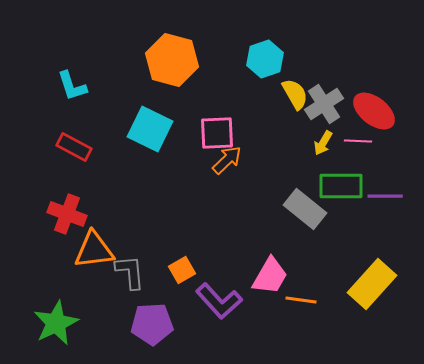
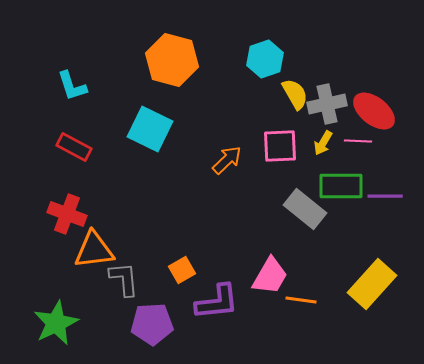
gray cross: moved 3 px right; rotated 21 degrees clockwise
pink square: moved 63 px right, 13 px down
gray L-shape: moved 6 px left, 7 px down
purple L-shape: moved 2 px left, 1 px down; rotated 54 degrees counterclockwise
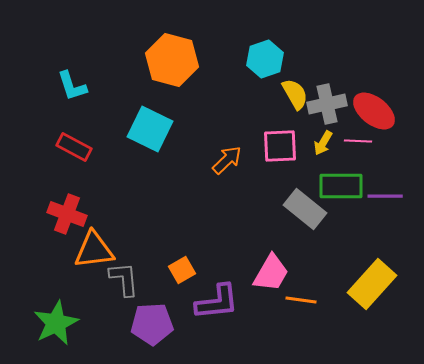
pink trapezoid: moved 1 px right, 3 px up
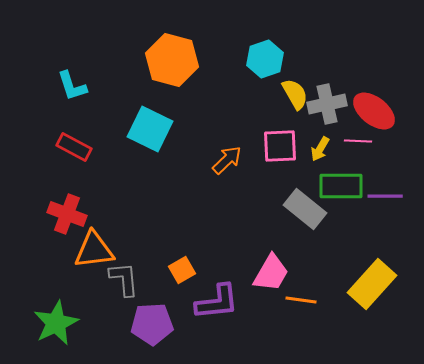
yellow arrow: moved 3 px left, 6 px down
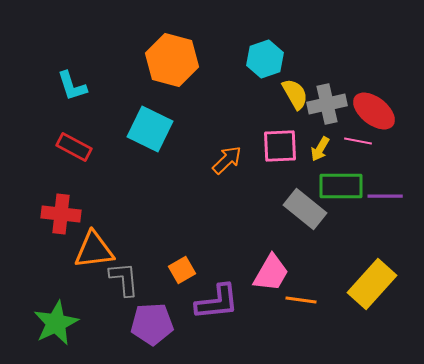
pink line: rotated 8 degrees clockwise
red cross: moved 6 px left; rotated 15 degrees counterclockwise
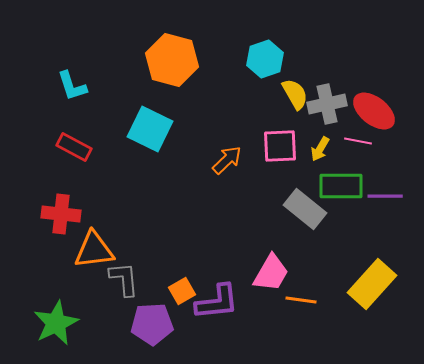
orange square: moved 21 px down
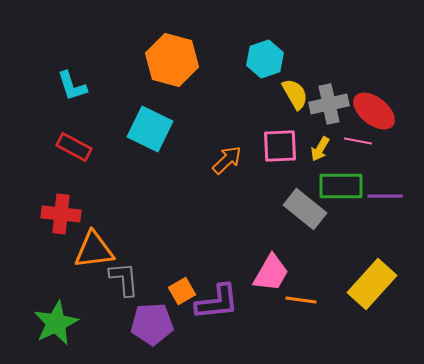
gray cross: moved 2 px right
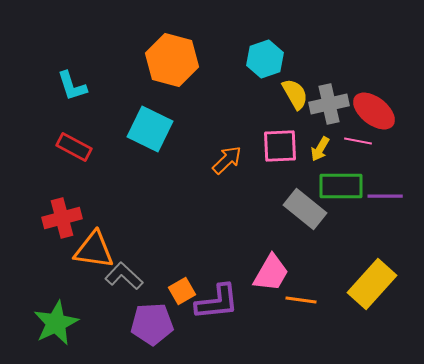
red cross: moved 1 px right, 4 px down; rotated 21 degrees counterclockwise
orange triangle: rotated 15 degrees clockwise
gray L-shape: moved 3 px up; rotated 42 degrees counterclockwise
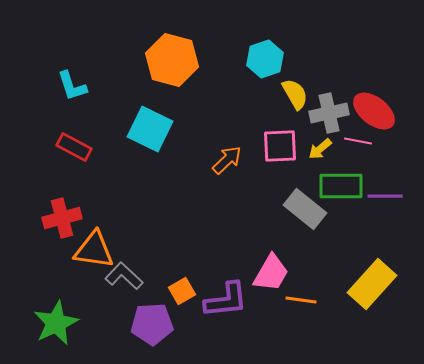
gray cross: moved 9 px down
yellow arrow: rotated 20 degrees clockwise
purple L-shape: moved 9 px right, 2 px up
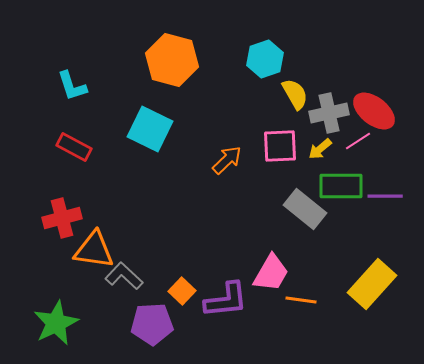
pink line: rotated 44 degrees counterclockwise
orange square: rotated 16 degrees counterclockwise
